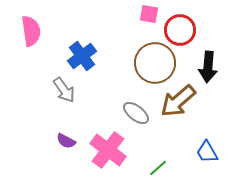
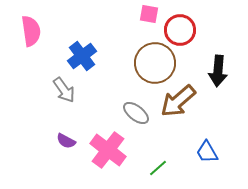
black arrow: moved 10 px right, 4 px down
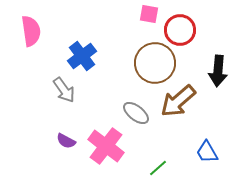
pink cross: moved 2 px left, 4 px up
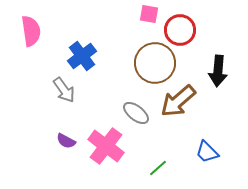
blue trapezoid: rotated 15 degrees counterclockwise
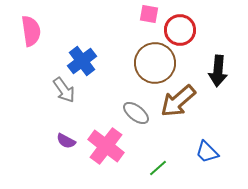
blue cross: moved 5 px down
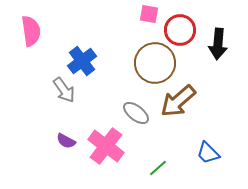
black arrow: moved 27 px up
blue trapezoid: moved 1 px right, 1 px down
